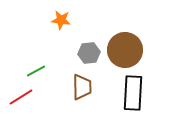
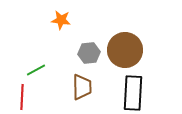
green line: moved 1 px up
red line: moved 1 px right; rotated 55 degrees counterclockwise
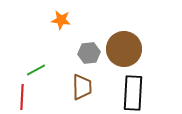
brown circle: moved 1 px left, 1 px up
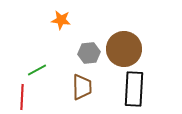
green line: moved 1 px right
black rectangle: moved 1 px right, 4 px up
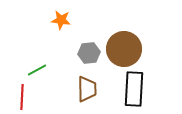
brown trapezoid: moved 5 px right, 2 px down
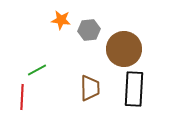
gray hexagon: moved 23 px up
brown trapezoid: moved 3 px right, 1 px up
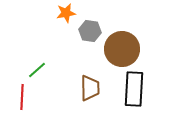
orange star: moved 5 px right, 7 px up; rotated 18 degrees counterclockwise
gray hexagon: moved 1 px right, 1 px down; rotated 15 degrees clockwise
brown circle: moved 2 px left
green line: rotated 12 degrees counterclockwise
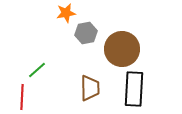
gray hexagon: moved 4 px left, 2 px down; rotated 20 degrees counterclockwise
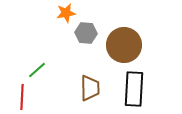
gray hexagon: rotated 15 degrees clockwise
brown circle: moved 2 px right, 4 px up
